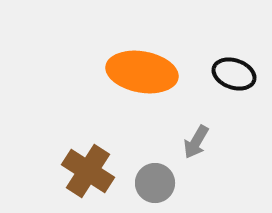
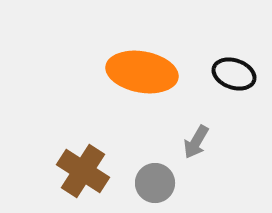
brown cross: moved 5 px left
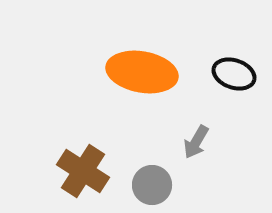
gray circle: moved 3 px left, 2 px down
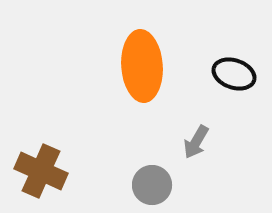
orange ellipse: moved 6 px up; rotated 76 degrees clockwise
brown cross: moved 42 px left; rotated 9 degrees counterclockwise
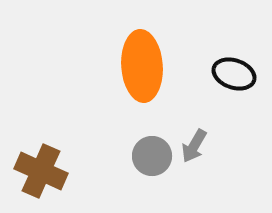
gray arrow: moved 2 px left, 4 px down
gray circle: moved 29 px up
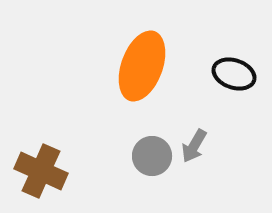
orange ellipse: rotated 24 degrees clockwise
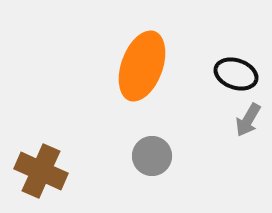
black ellipse: moved 2 px right
gray arrow: moved 54 px right, 26 px up
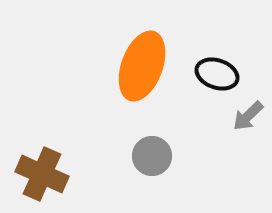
black ellipse: moved 19 px left
gray arrow: moved 4 px up; rotated 16 degrees clockwise
brown cross: moved 1 px right, 3 px down
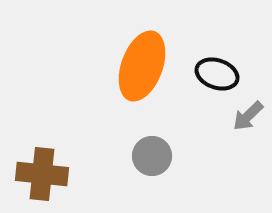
brown cross: rotated 18 degrees counterclockwise
